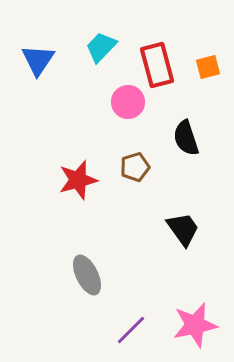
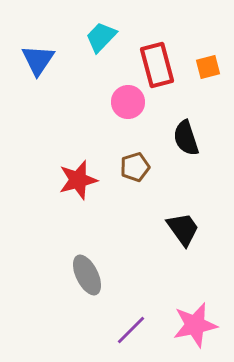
cyan trapezoid: moved 10 px up
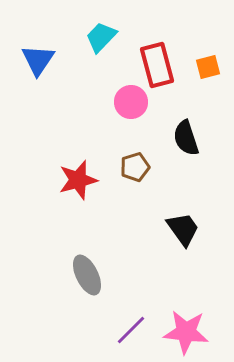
pink circle: moved 3 px right
pink star: moved 9 px left, 7 px down; rotated 18 degrees clockwise
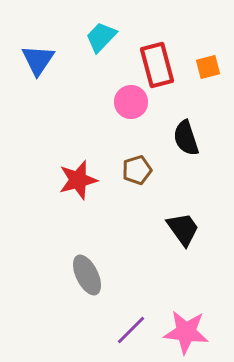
brown pentagon: moved 2 px right, 3 px down
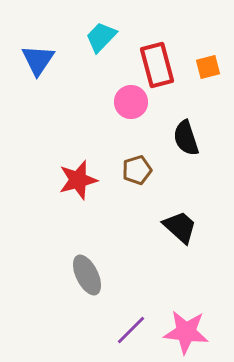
black trapezoid: moved 3 px left, 2 px up; rotated 12 degrees counterclockwise
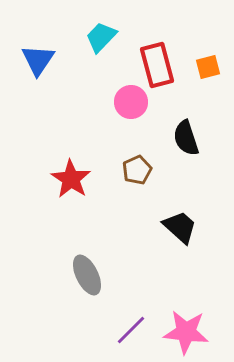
brown pentagon: rotated 8 degrees counterclockwise
red star: moved 7 px left, 1 px up; rotated 24 degrees counterclockwise
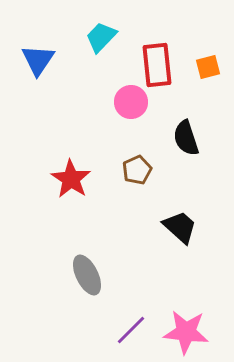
red rectangle: rotated 9 degrees clockwise
